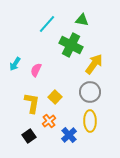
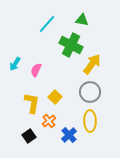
yellow arrow: moved 2 px left
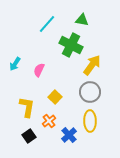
yellow arrow: moved 1 px down
pink semicircle: moved 3 px right
yellow L-shape: moved 5 px left, 4 px down
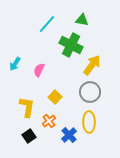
yellow ellipse: moved 1 px left, 1 px down
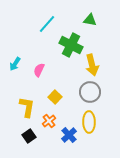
green triangle: moved 8 px right
yellow arrow: rotated 130 degrees clockwise
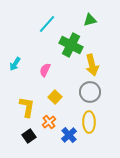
green triangle: rotated 24 degrees counterclockwise
pink semicircle: moved 6 px right
orange cross: moved 1 px down
